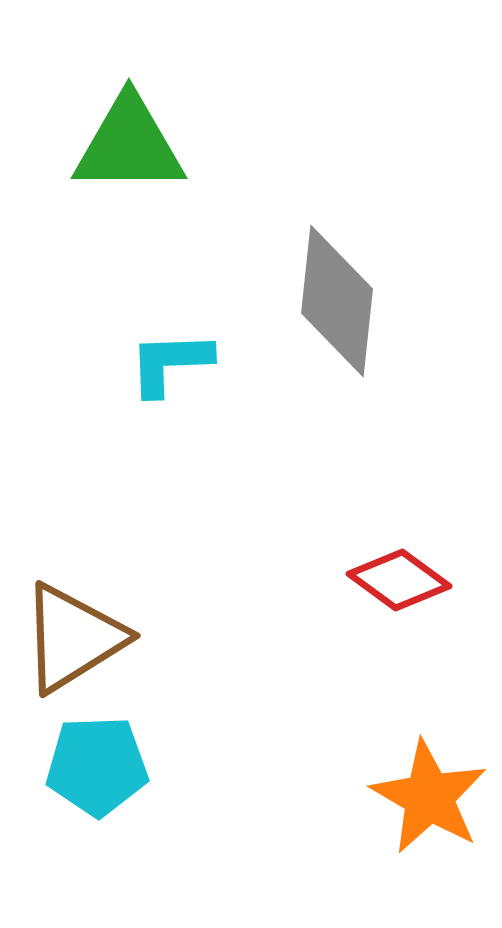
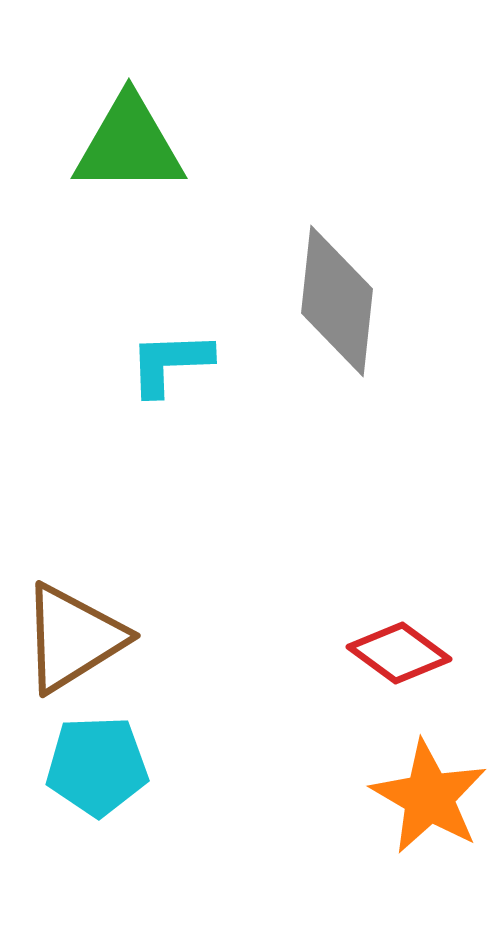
red diamond: moved 73 px down
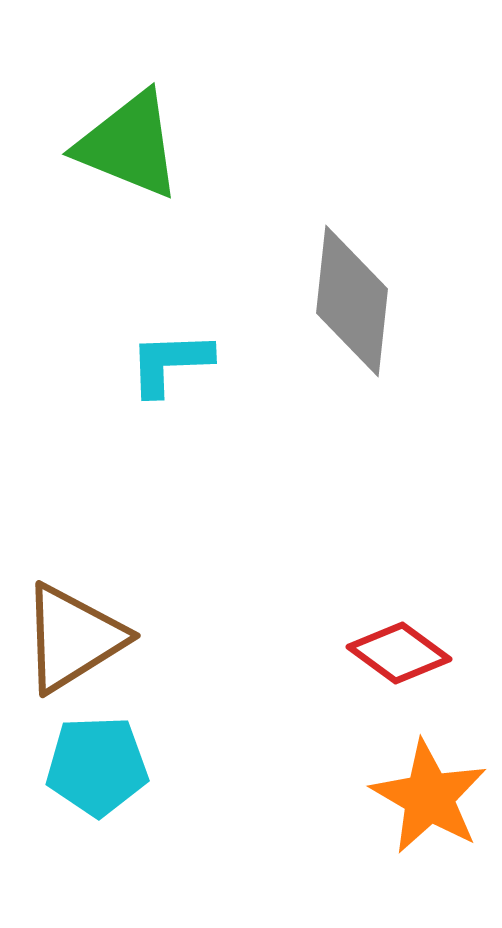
green triangle: rotated 22 degrees clockwise
gray diamond: moved 15 px right
